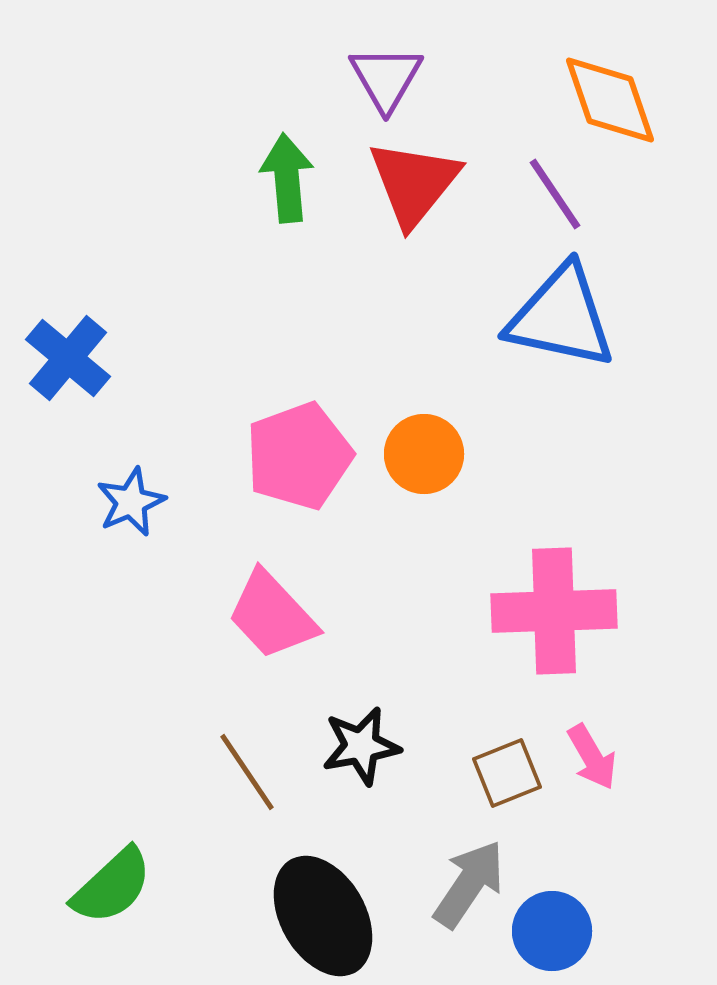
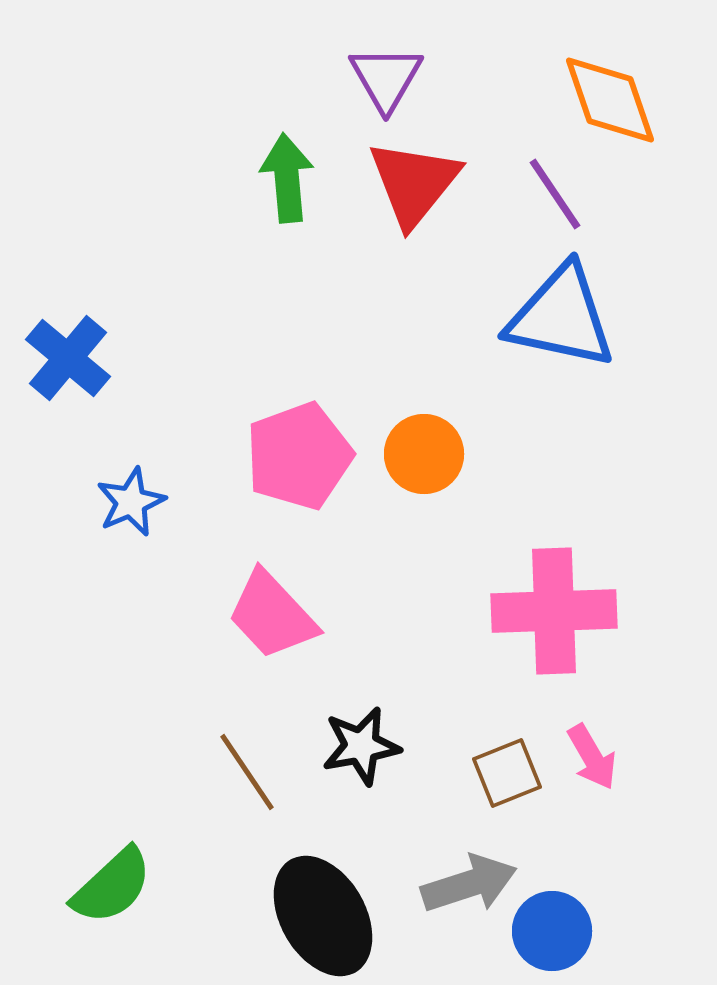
gray arrow: rotated 38 degrees clockwise
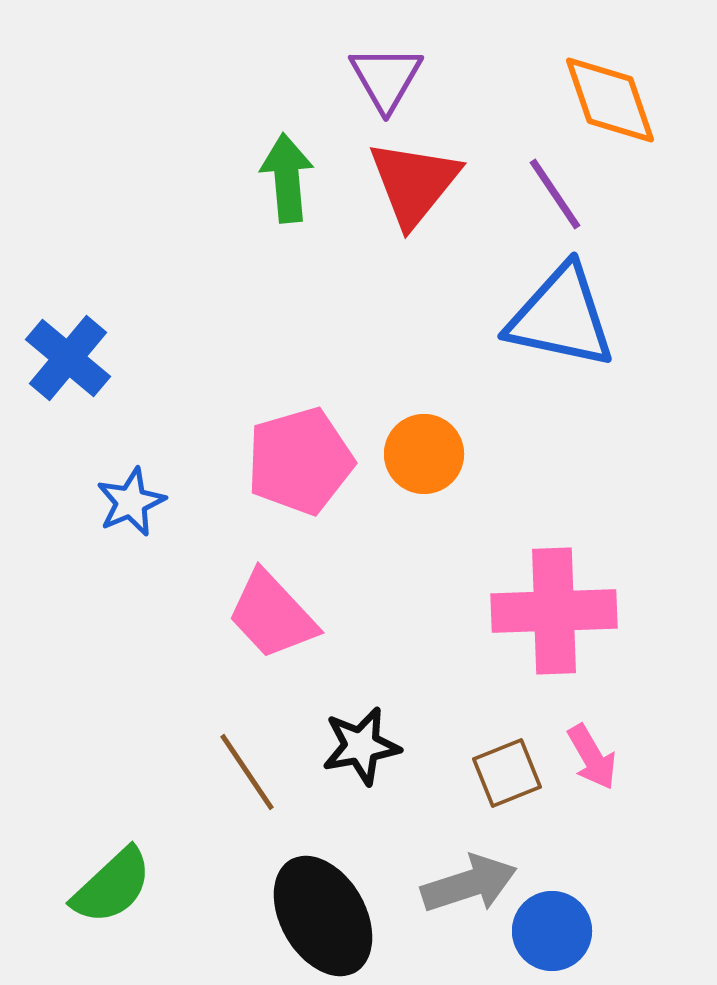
pink pentagon: moved 1 px right, 5 px down; rotated 4 degrees clockwise
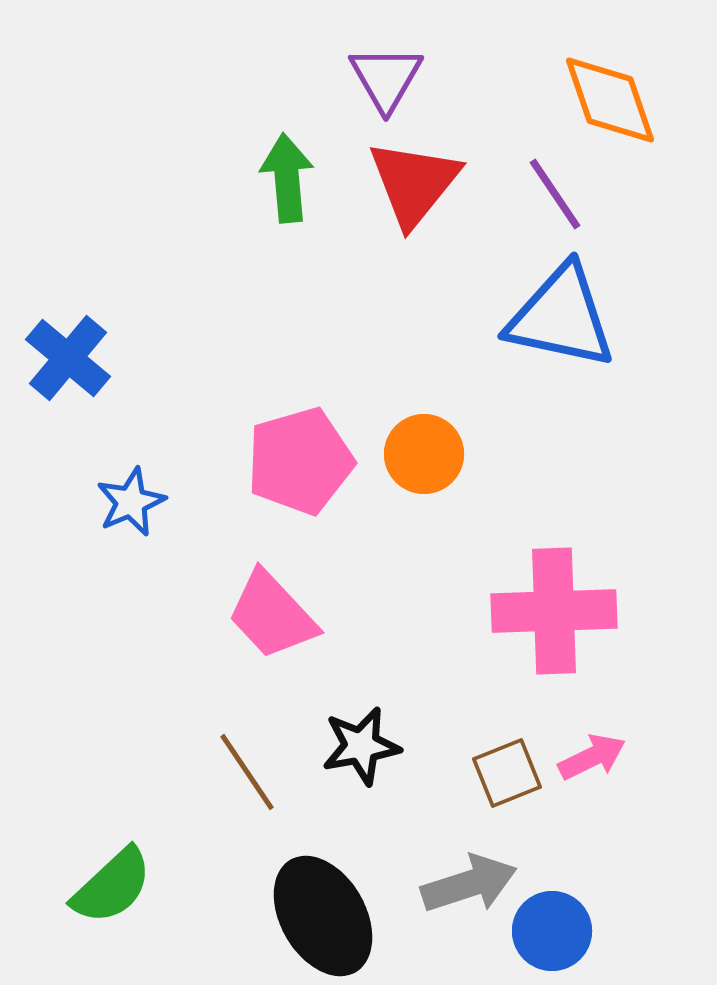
pink arrow: rotated 86 degrees counterclockwise
